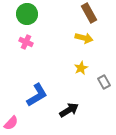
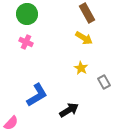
brown rectangle: moved 2 px left
yellow arrow: rotated 18 degrees clockwise
yellow star: rotated 16 degrees counterclockwise
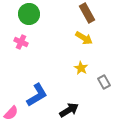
green circle: moved 2 px right
pink cross: moved 5 px left
pink semicircle: moved 10 px up
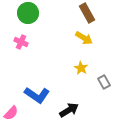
green circle: moved 1 px left, 1 px up
blue L-shape: rotated 65 degrees clockwise
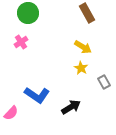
yellow arrow: moved 1 px left, 9 px down
pink cross: rotated 32 degrees clockwise
black arrow: moved 2 px right, 3 px up
